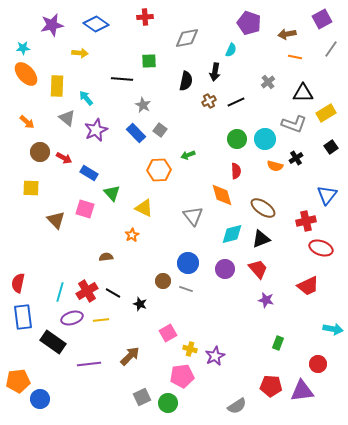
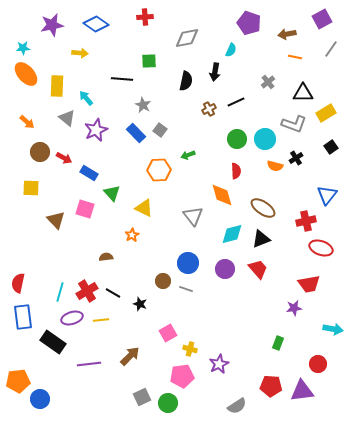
brown cross at (209, 101): moved 8 px down
red trapezoid at (308, 286): moved 1 px right, 2 px up; rotated 15 degrees clockwise
purple star at (266, 300): moved 28 px right, 8 px down; rotated 21 degrees counterclockwise
purple star at (215, 356): moved 4 px right, 8 px down
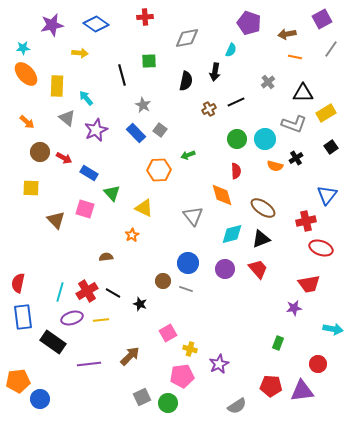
black line at (122, 79): moved 4 px up; rotated 70 degrees clockwise
